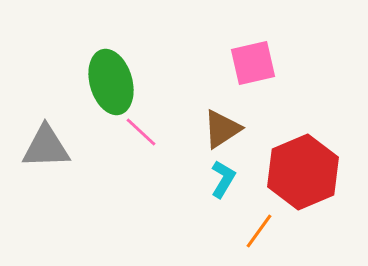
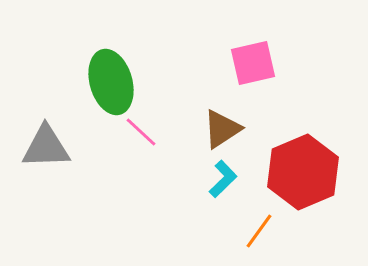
cyan L-shape: rotated 15 degrees clockwise
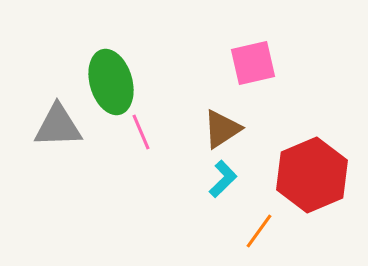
pink line: rotated 24 degrees clockwise
gray triangle: moved 12 px right, 21 px up
red hexagon: moved 9 px right, 3 px down
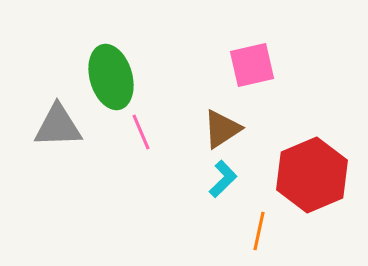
pink square: moved 1 px left, 2 px down
green ellipse: moved 5 px up
orange line: rotated 24 degrees counterclockwise
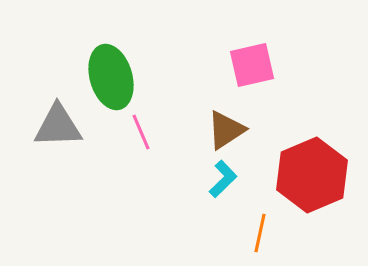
brown triangle: moved 4 px right, 1 px down
orange line: moved 1 px right, 2 px down
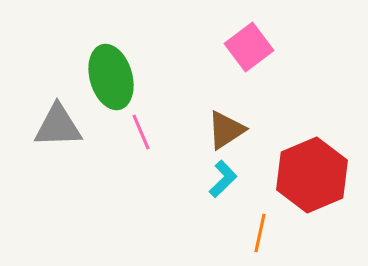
pink square: moved 3 px left, 18 px up; rotated 24 degrees counterclockwise
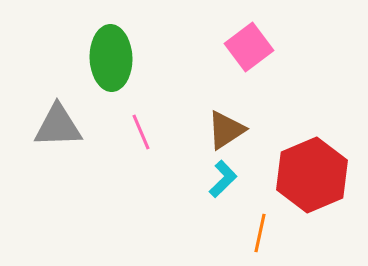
green ellipse: moved 19 px up; rotated 14 degrees clockwise
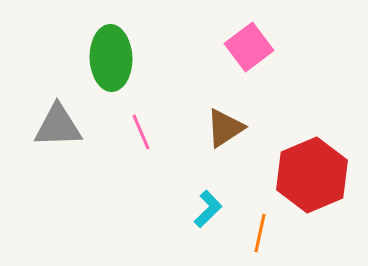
brown triangle: moved 1 px left, 2 px up
cyan L-shape: moved 15 px left, 30 px down
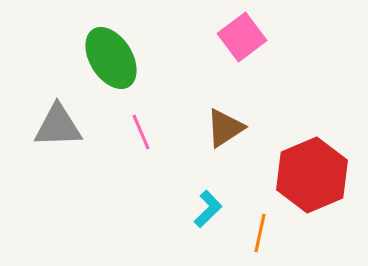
pink square: moved 7 px left, 10 px up
green ellipse: rotated 30 degrees counterclockwise
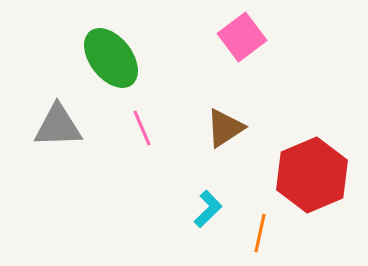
green ellipse: rotated 6 degrees counterclockwise
pink line: moved 1 px right, 4 px up
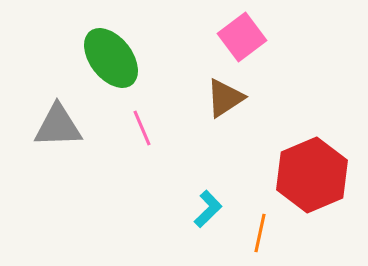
brown triangle: moved 30 px up
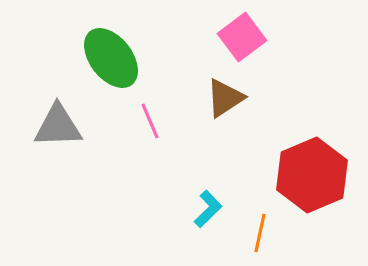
pink line: moved 8 px right, 7 px up
